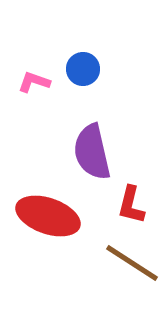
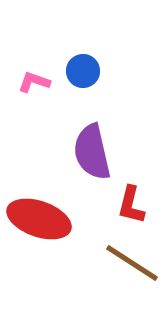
blue circle: moved 2 px down
red ellipse: moved 9 px left, 3 px down
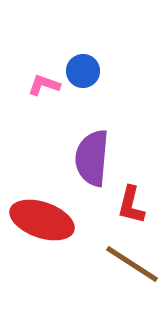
pink L-shape: moved 10 px right, 3 px down
purple semicircle: moved 6 px down; rotated 18 degrees clockwise
red ellipse: moved 3 px right, 1 px down
brown line: moved 1 px down
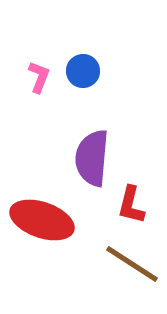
pink L-shape: moved 5 px left, 8 px up; rotated 92 degrees clockwise
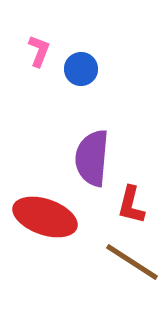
blue circle: moved 2 px left, 2 px up
pink L-shape: moved 26 px up
red ellipse: moved 3 px right, 3 px up
brown line: moved 2 px up
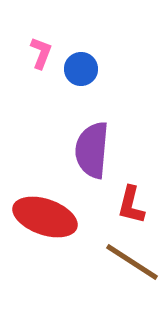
pink L-shape: moved 2 px right, 2 px down
purple semicircle: moved 8 px up
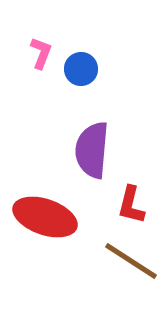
brown line: moved 1 px left, 1 px up
